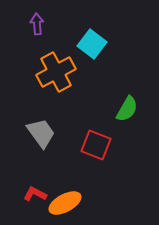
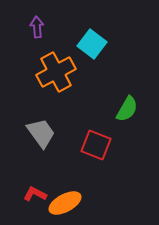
purple arrow: moved 3 px down
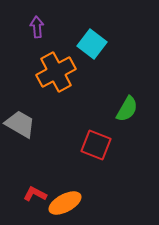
gray trapezoid: moved 21 px left, 9 px up; rotated 24 degrees counterclockwise
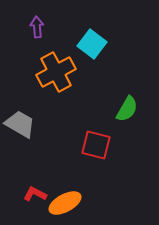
red square: rotated 8 degrees counterclockwise
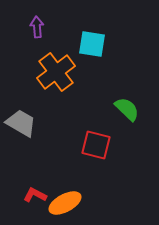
cyan square: rotated 28 degrees counterclockwise
orange cross: rotated 9 degrees counterclockwise
green semicircle: rotated 76 degrees counterclockwise
gray trapezoid: moved 1 px right, 1 px up
red L-shape: moved 1 px down
